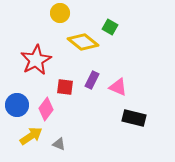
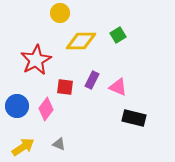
green square: moved 8 px right, 8 px down; rotated 28 degrees clockwise
yellow diamond: moved 2 px left, 1 px up; rotated 40 degrees counterclockwise
blue circle: moved 1 px down
yellow arrow: moved 8 px left, 11 px down
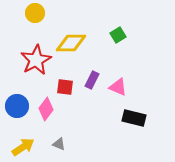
yellow circle: moved 25 px left
yellow diamond: moved 10 px left, 2 px down
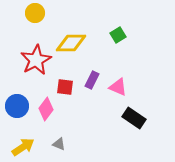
black rectangle: rotated 20 degrees clockwise
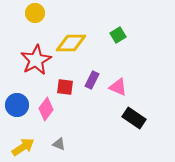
blue circle: moved 1 px up
